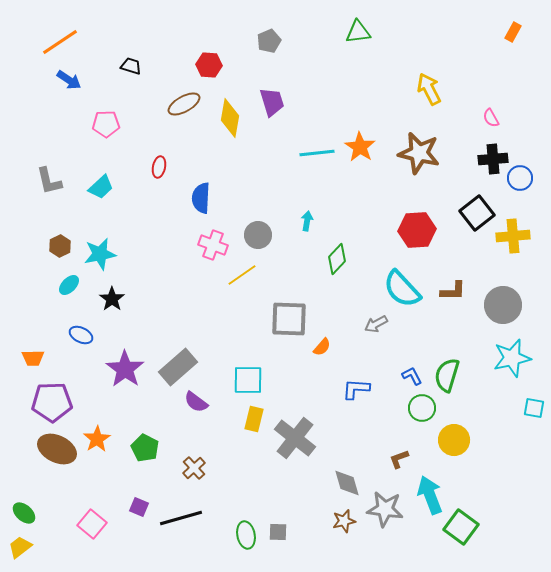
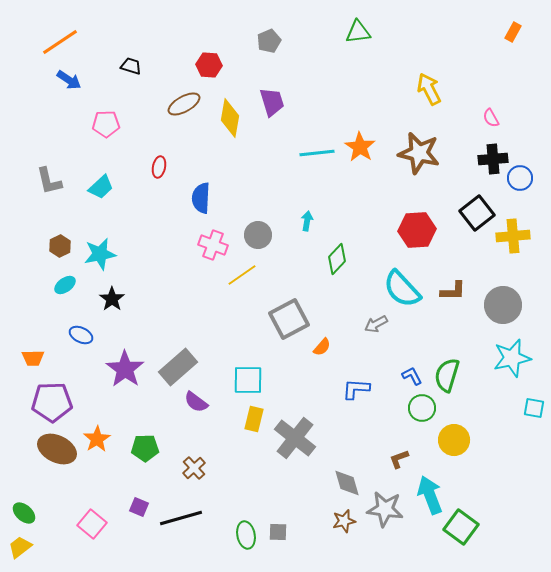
cyan ellipse at (69, 285): moved 4 px left; rotated 10 degrees clockwise
gray square at (289, 319): rotated 30 degrees counterclockwise
green pentagon at (145, 448): rotated 28 degrees counterclockwise
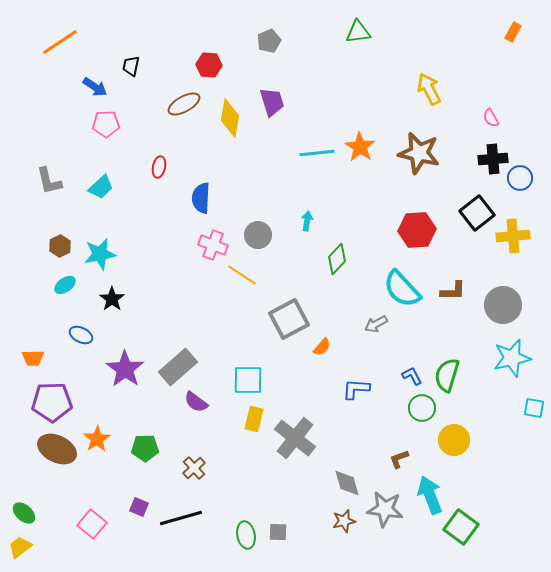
black trapezoid at (131, 66): rotated 95 degrees counterclockwise
blue arrow at (69, 80): moved 26 px right, 7 px down
yellow line at (242, 275): rotated 68 degrees clockwise
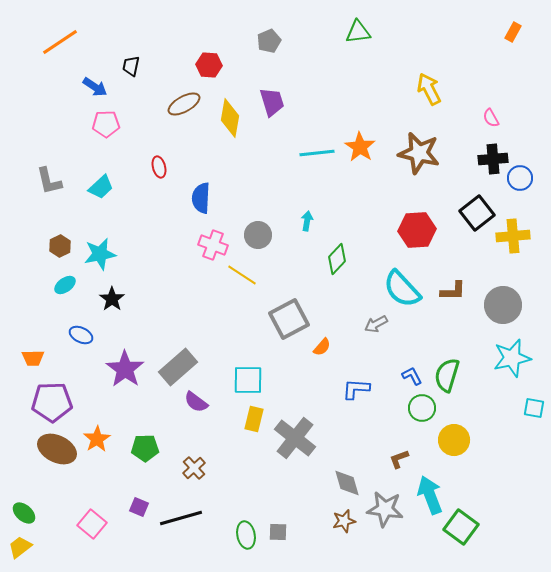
red ellipse at (159, 167): rotated 25 degrees counterclockwise
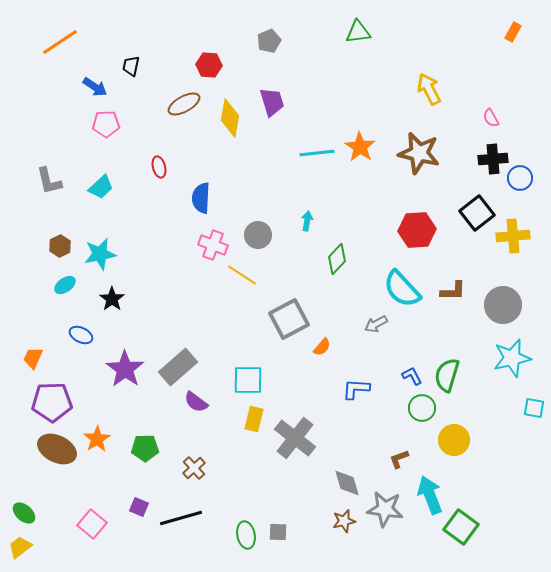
orange trapezoid at (33, 358): rotated 115 degrees clockwise
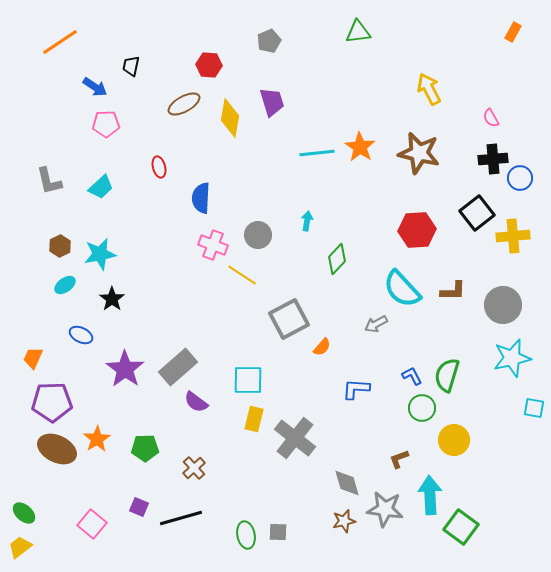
cyan arrow at (430, 495): rotated 18 degrees clockwise
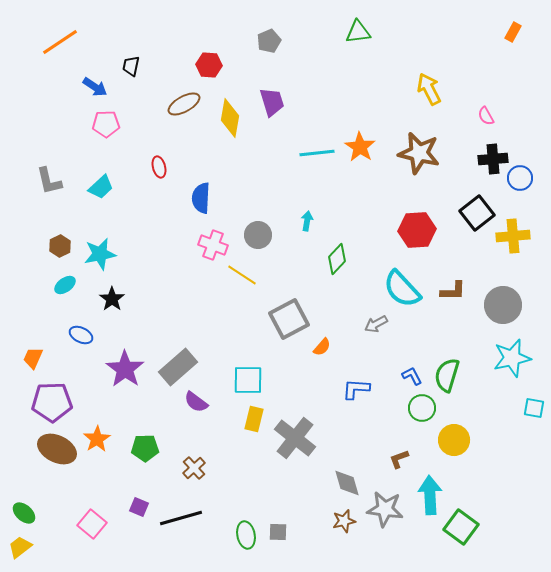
pink semicircle at (491, 118): moved 5 px left, 2 px up
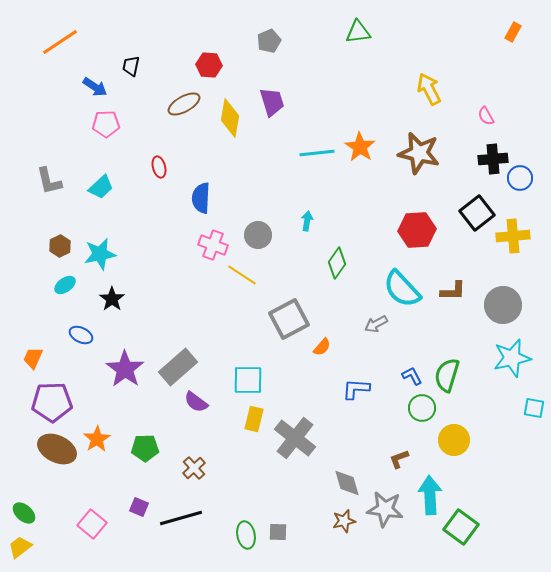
green diamond at (337, 259): moved 4 px down; rotated 8 degrees counterclockwise
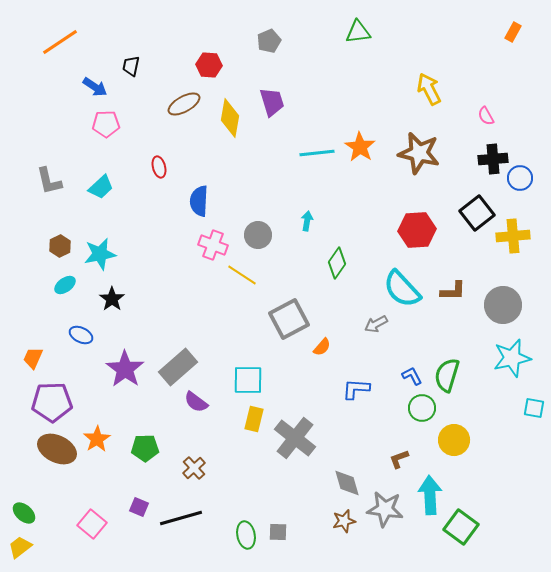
blue semicircle at (201, 198): moved 2 px left, 3 px down
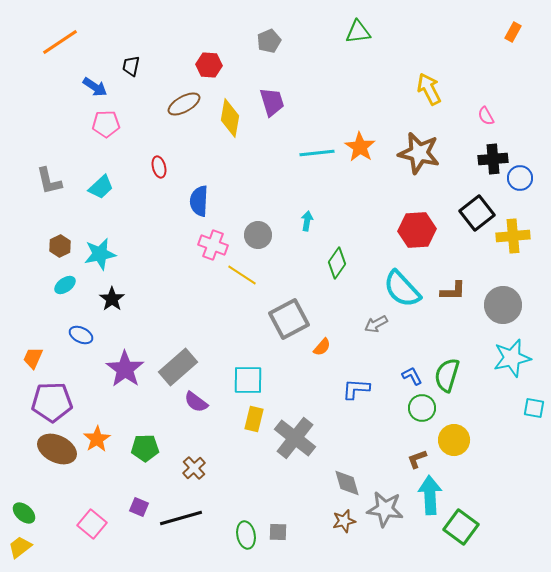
brown L-shape at (399, 459): moved 18 px right
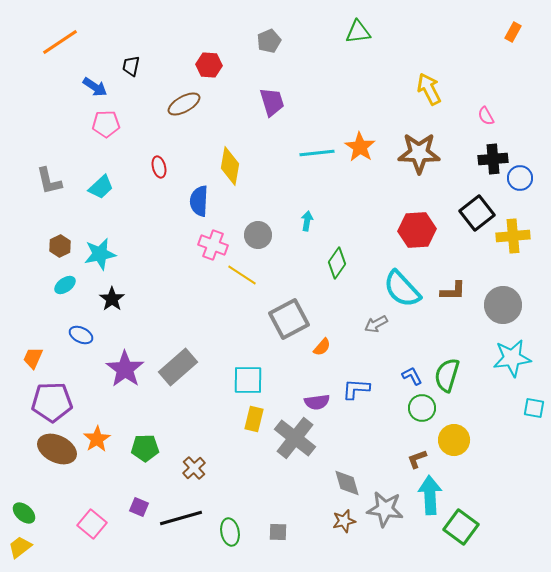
yellow diamond at (230, 118): moved 48 px down
brown star at (419, 153): rotated 12 degrees counterclockwise
cyan star at (512, 358): rotated 6 degrees clockwise
purple semicircle at (196, 402): moved 121 px right; rotated 45 degrees counterclockwise
green ellipse at (246, 535): moved 16 px left, 3 px up
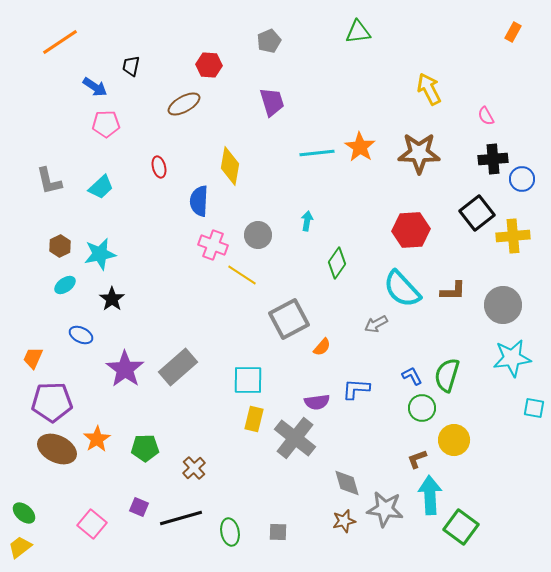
blue circle at (520, 178): moved 2 px right, 1 px down
red hexagon at (417, 230): moved 6 px left
